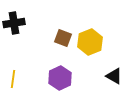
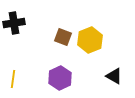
brown square: moved 1 px up
yellow hexagon: moved 2 px up
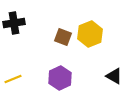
yellow hexagon: moved 6 px up
yellow line: rotated 60 degrees clockwise
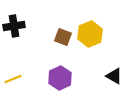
black cross: moved 3 px down
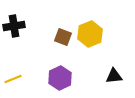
black triangle: rotated 36 degrees counterclockwise
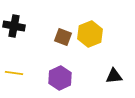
black cross: rotated 20 degrees clockwise
yellow line: moved 1 px right, 6 px up; rotated 30 degrees clockwise
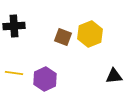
black cross: rotated 15 degrees counterclockwise
purple hexagon: moved 15 px left, 1 px down
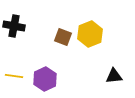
black cross: rotated 15 degrees clockwise
yellow line: moved 3 px down
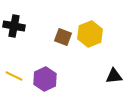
yellow line: rotated 18 degrees clockwise
